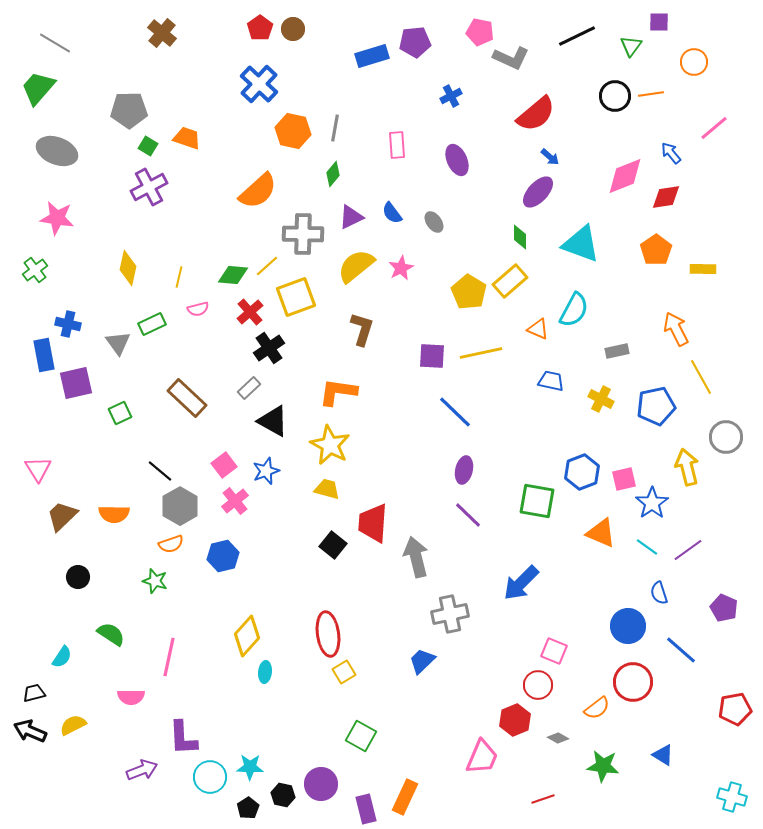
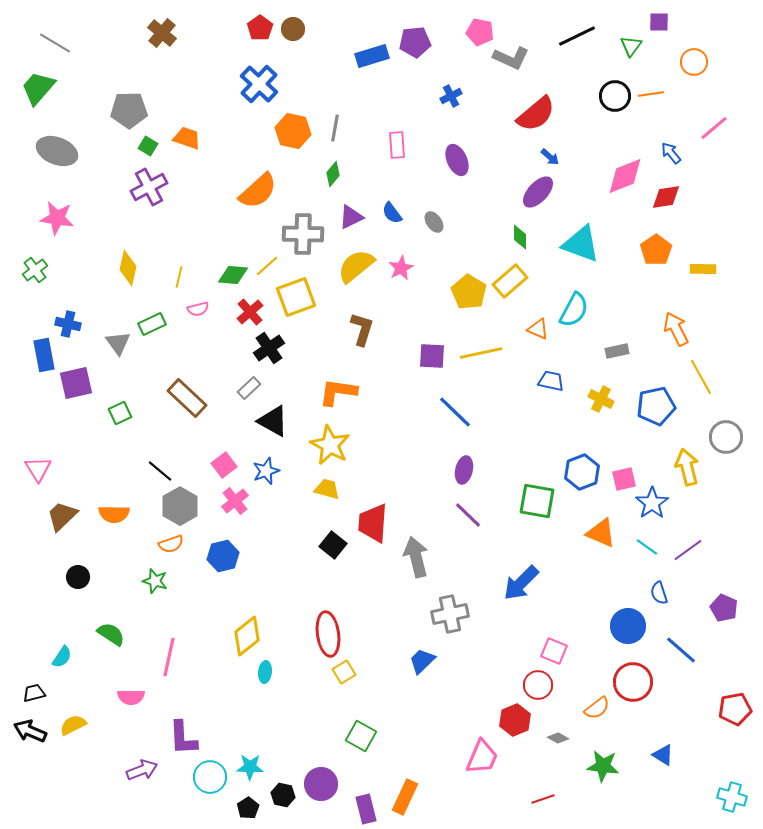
yellow diamond at (247, 636): rotated 9 degrees clockwise
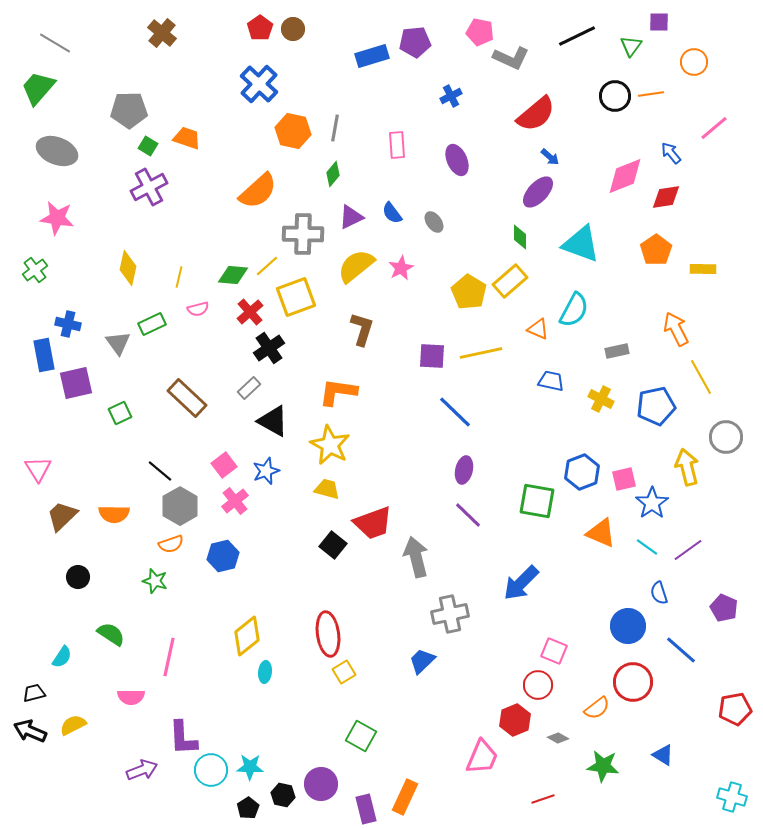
red trapezoid at (373, 523): rotated 114 degrees counterclockwise
cyan circle at (210, 777): moved 1 px right, 7 px up
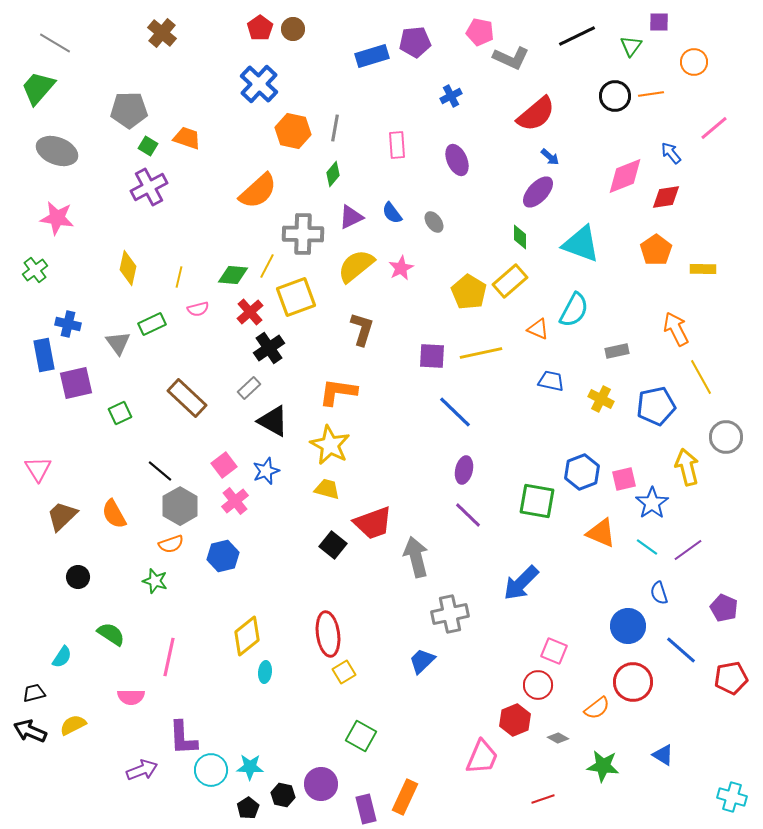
yellow line at (267, 266): rotated 20 degrees counterclockwise
orange semicircle at (114, 514): rotated 60 degrees clockwise
red pentagon at (735, 709): moved 4 px left, 31 px up
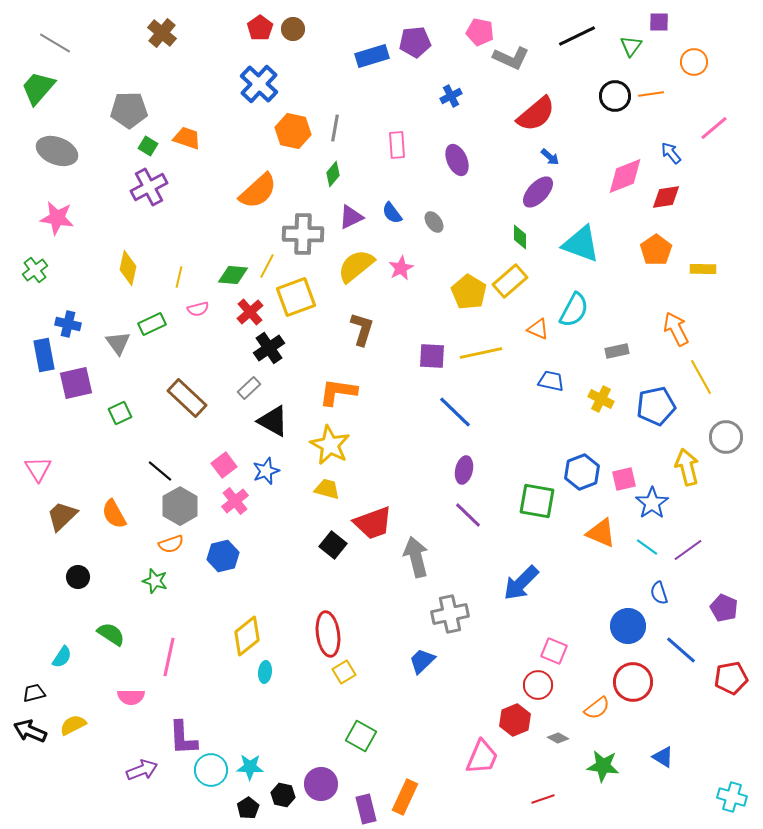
blue triangle at (663, 755): moved 2 px down
